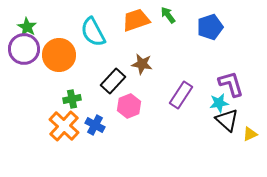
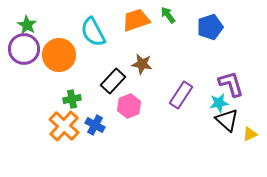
green star: moved 2 px up
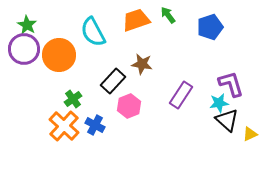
green cross: moved 1 px right; rotated 24 degrees counterclockwise
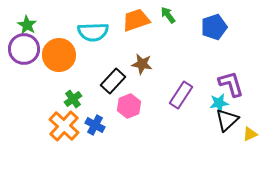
blue pentagon: moved 4 px right
cyan semicircle: rotated 64 degrees counterclockwise
black triangle: rotated 35 degrees clockwise
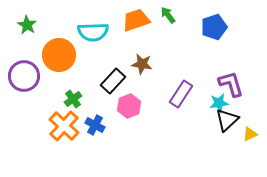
purple circle: moved 27 px down
purple rectangle: moved 1 px up
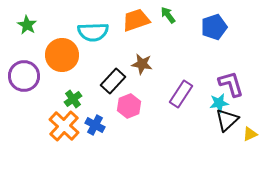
orange circle: moved 3 px right
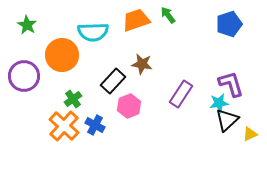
blue pentagon: moved 15 px right, 3 px up
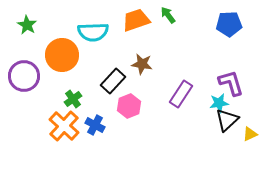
blue pentagon: rotated 15 degrees clockwise
purple L-shape: moved 1 px up
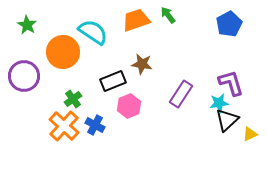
blue pentagon: rotated 25 degrees counterclockwise
cyan semicircle: rotated 144 degrees counterclockwise
orange circle: moved 1 px right, 3 px up
black rectangle: rotated 25 degrees clockwise
